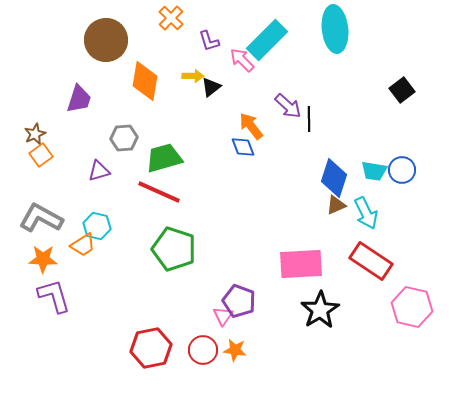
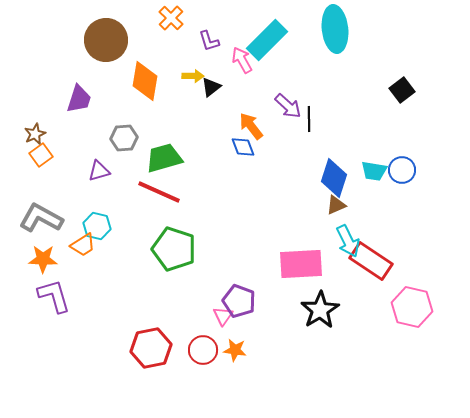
pink arrow at (242, 60): rotated 16 degrees clockwise
cyan arrow at (366, 213): moved 18 px left, 28 px down
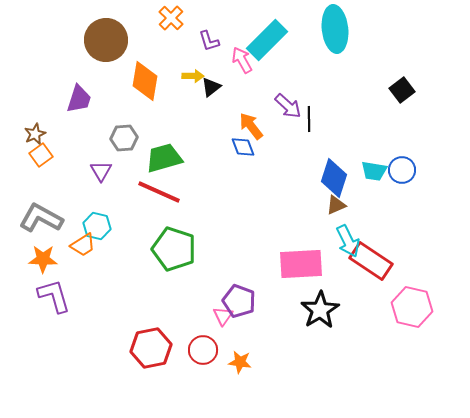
purple triangle at (99, 171): moved 2 px right; rotated 45 degrees counterclockwise
orange star at (235, 350): moved 5 px right, 12 px down
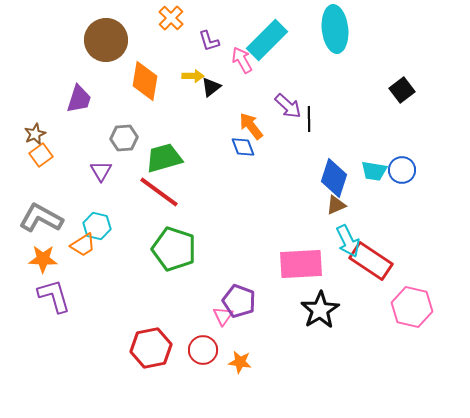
red line at (159, 192): rotated 12 degrees clockwise
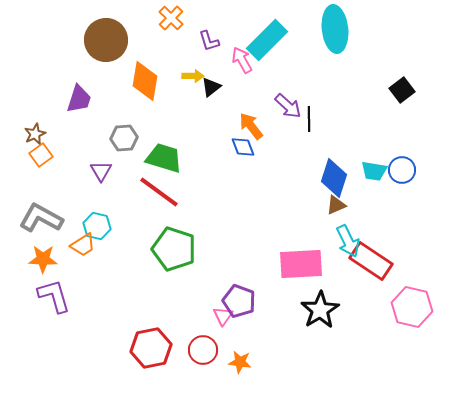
green trapezoid at (164, 158): rotated 33 degrees clockwise
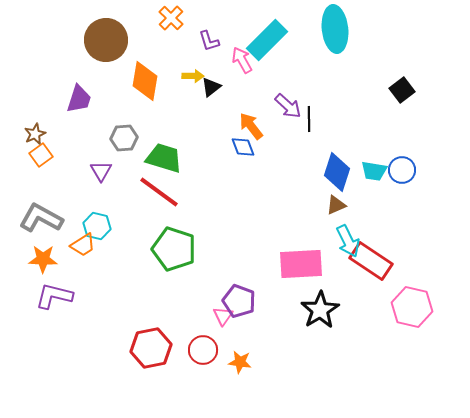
blue diamond at (334, 178): moved 3 px right, 6 px up
purple L-shape at (54, 296): rotated 60 degrees counterclockwise
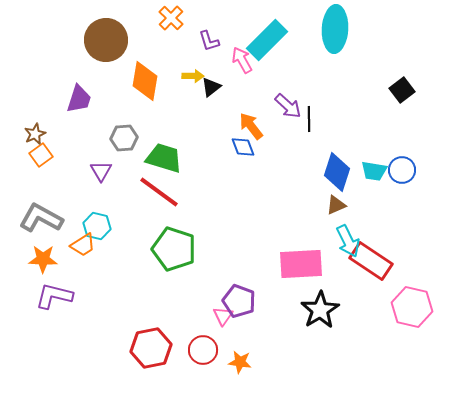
cyan ellipse at (335, 29): rotated 9 degrees clockwise
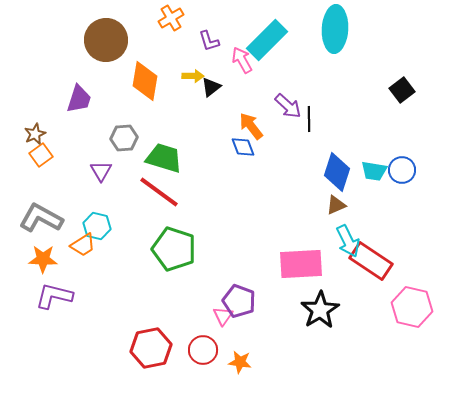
orange cross at (171, 18): rotated 15 degrees clockwise
